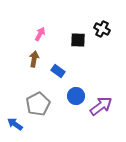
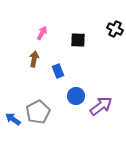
black cross: moved 13 px right
pink arrow: moved 2 px right, 1 px up
blue rectangle: rotated 32 degrees clockwise
gray pentagon: moved 8 px down
blue arrow: moved 2 px left, 5 px up
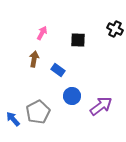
blue rectangle: moved 1 px up; rotated 32 degrees counterclockwise
blue circle: moved 4 px left
blue arrow: rotated 14 degrees clockwise
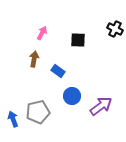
blue rectangle: moved 1 px down
gray pentagon: rotated 15 degrees clockwise
blue arrow: rotated 21 degrees clockwise
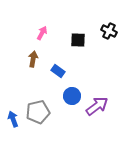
black cross: moved 6 px left, 2 px down
brown arrow: moved 1 px left
purple arrow: moved 4 px left
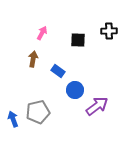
black cross: rotated 28 degrees counterclockwise
blue circle: moved 3 px right, 6 px up
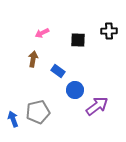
pink arrow: rotated 144 degrees counterclockwise
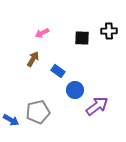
black square: moved 4 px right, 2 px up
brown arrow: rotated 21 degrees clockwise
blue arrow: moved 2 px left, 1 px down; rotated 140 degrees clockwise
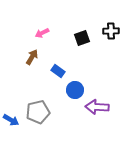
black cross: moved 2 px right
black square: rotated 21 degrees counterclockwise
brown arrow: moved 1 px left, 2 px up
purple arrow: moved 1 px down; rotated 140 degrees counterclockwise
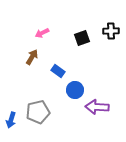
blue arrow: rotated 77 degrees clockwise
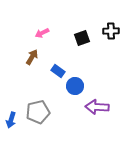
blue circle: moved 4 px up
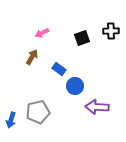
blue rectangle: moved 1 px right, 2 px up
